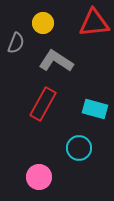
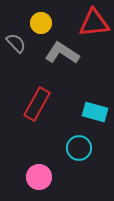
yellow circle: moved 2 px left
gray semicircle: rotated 65 degrees counterclockwise
gray L-shape: moved 6 px right, 8 px up
red rectangle: moved 6 px left
cyan rectangle: moved 3 px down
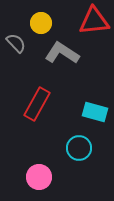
red triangle: moved 2 px up
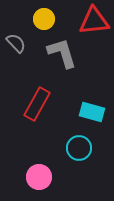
yellow circle: moved 3 px right, 4 px up
gray L-shape: rotated 40 degrees clockwise
cyan rectangle: moved 3 px left
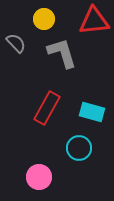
red rectangle: moved 10 px right, 4 px down
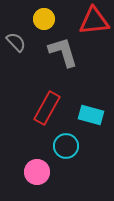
gray semicircle: moved 1 px up
gray L-shape: moved 1 px right, 1 px up
cyan rectangle: moved 1 px left, 3 px down
cyan circle: moved 13 px left, 2 px up
pink circle: moved 2 px left, 5 px up
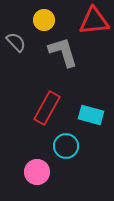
yellow circle: moved 1 px down
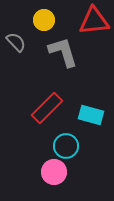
red rectangle: rotated 16 degrees clockwise
pink circle: moved 17 px right
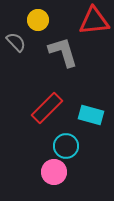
yellow circle: moved 6 px left
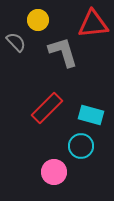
red triangle: moved 1 px left, 3 px down
cyan circle: moved 15 px right
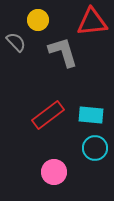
red triangle: moved 1 px left, 2 px up
red rectangle: moved 1 px right, 7 px down; rotated 8 degrees clockwise
cyan rectangle: rotated 10 degrees counterclockwise
cyan circle: moved 14 px right, 2 px down
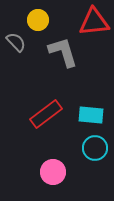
red triangle: moved 2 px right
red rectangle: moved 2 px left, 1 px up
pink circle: moved 1 px left
